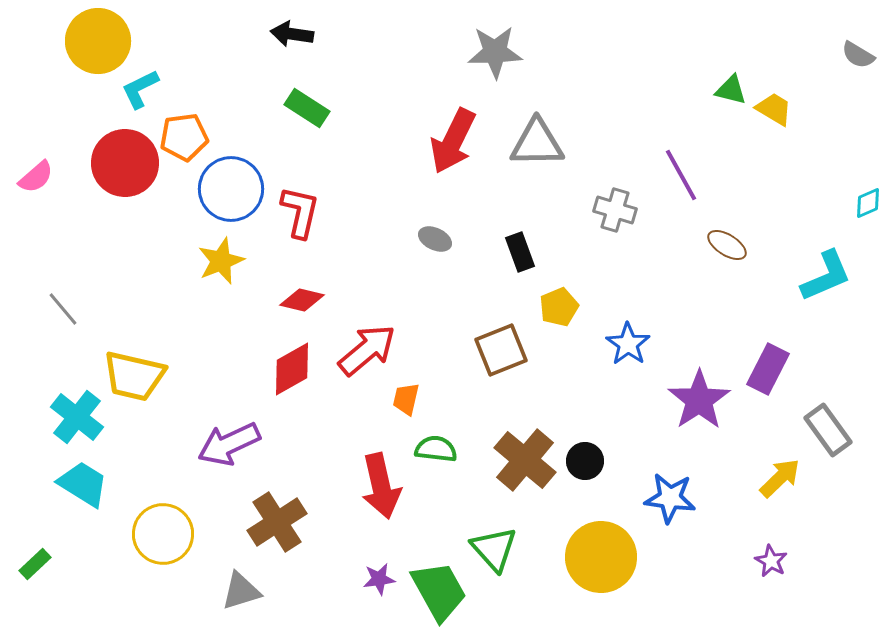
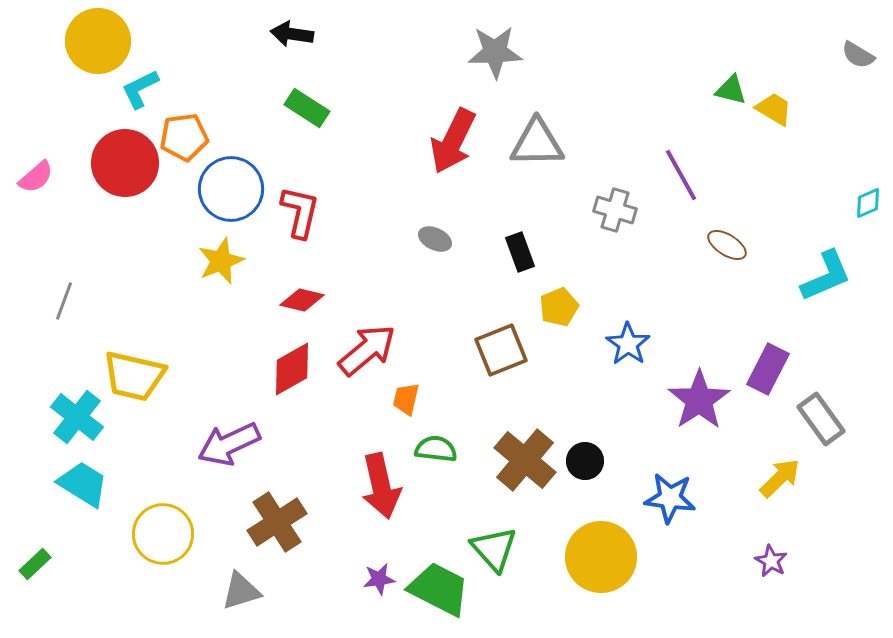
gray line at (63, 309): moved 1 px right, 8 px up; rotated 60 degrees clockwise
gray rectangle at (828, 430): moved 7 px left, 11 px up
green trapezoid at (439, 591): moved 2 px up; rotated 34 degrees counterclockwise
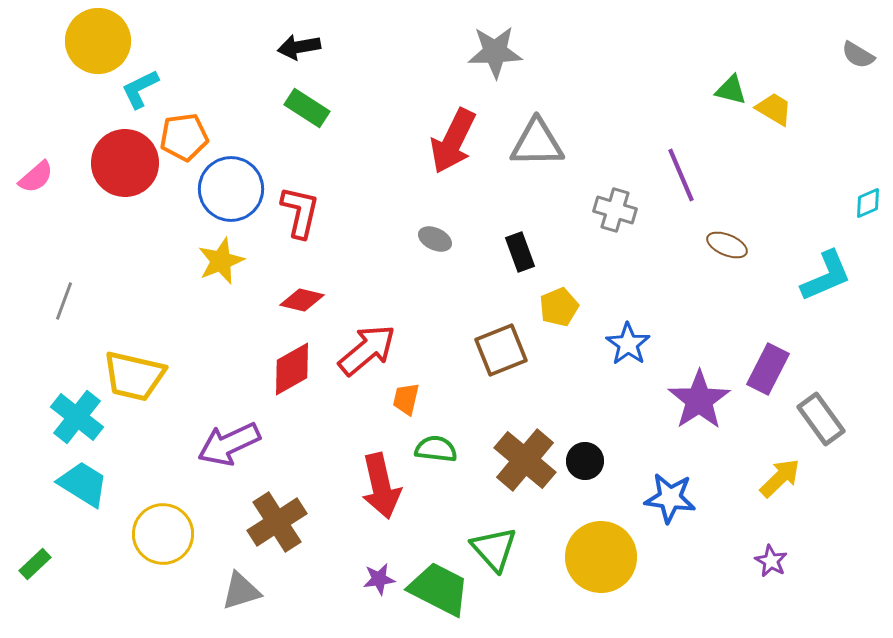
black arrow at (292, 34): moved 7 px right, 13 px down; rotated 18 degrees counterclockwise
purple line at (681, 175): rotated 6 degrees clockwise
brown ellipse at (727, 245): rotated 9 degrees counterclockwise
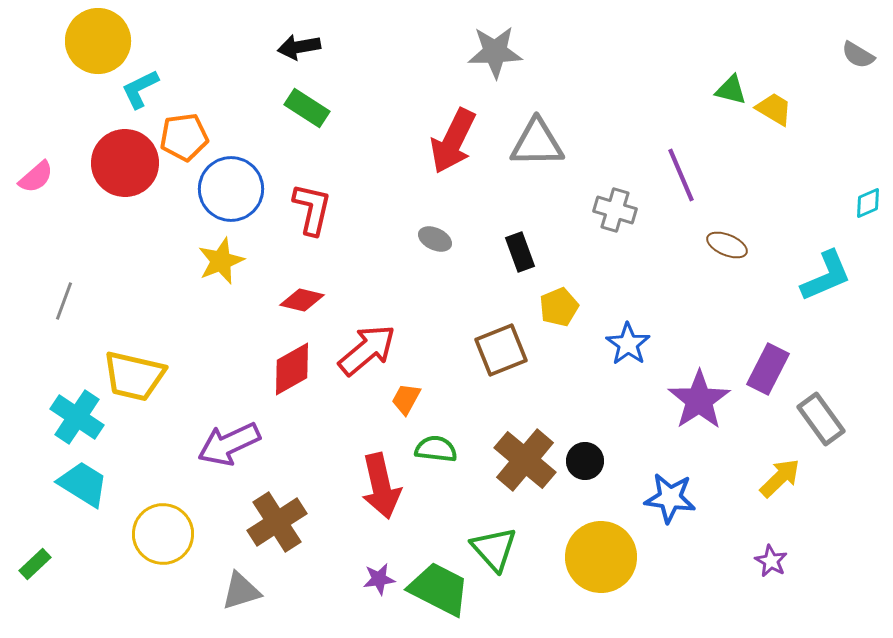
red L-shape at (300, 212): moved 12 px right, 3 px up
orange trapezoid at (406, 399): rotated 16 degrees clockwise
cyan cross at (77, 417): rotated 4 degrees counterclockwise
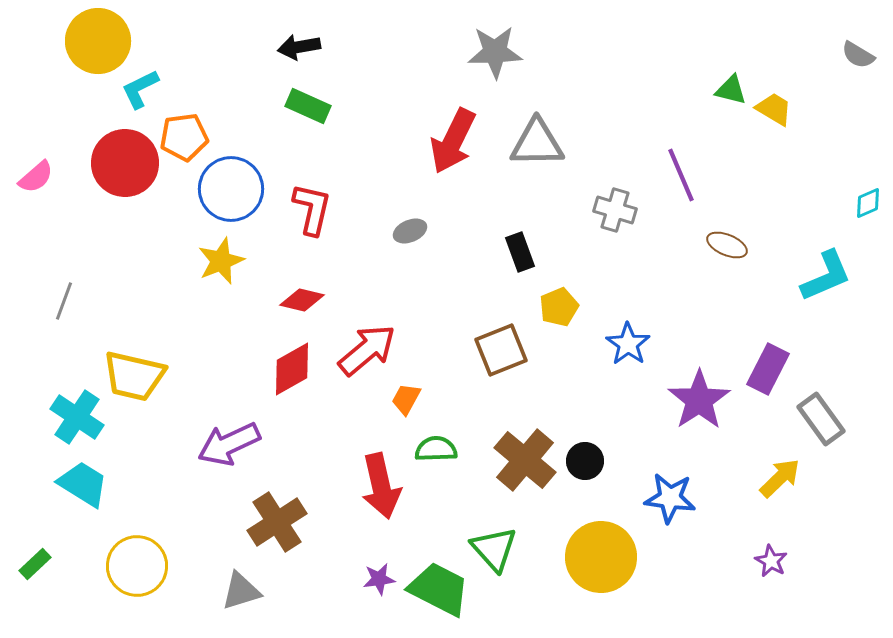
green rectangle at (307, 108): moved 1 px right, 2 px up; rotated 9 degrees counterclockwise
gray ellipse at (435, 239): moved 25 px left, 8 px up; rotated 48 degrees counterclockwise
green semicircle at (436, 449): rotated 9 degrees counterclockwise
yellow circle at (163, 534): moved 26 px left, 32 px down
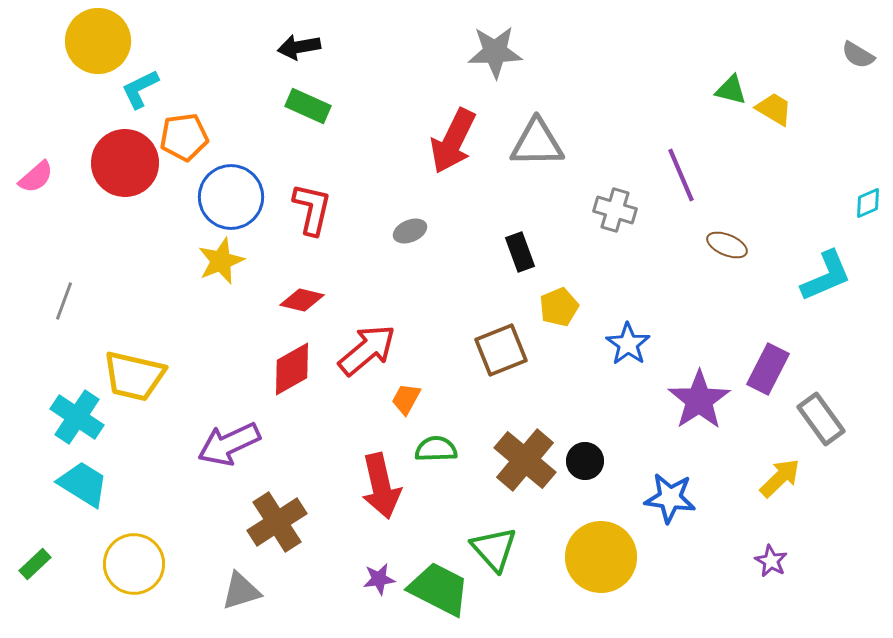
blue circle at (231, 189): moved 8 px down
yellow circle at (137, 566): moved 3 px left, 2 px up
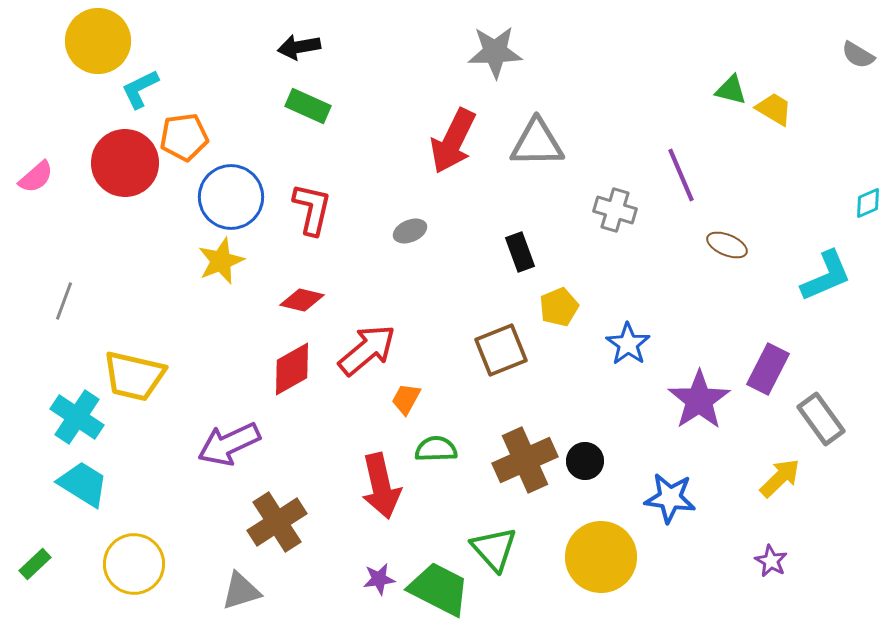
brown cross at (525, 460): rotated 26 degrees clockwise
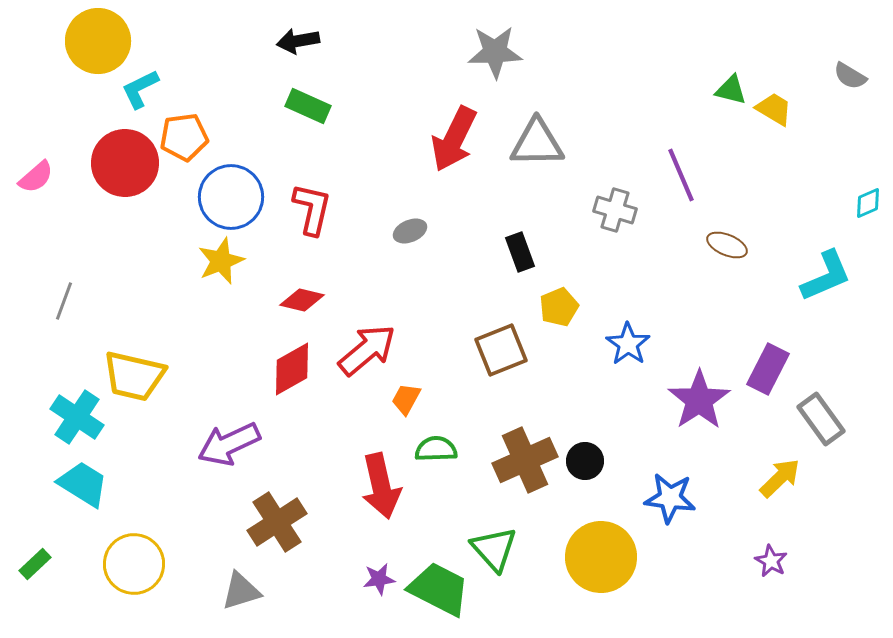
black arrow at (299, 47): moved 1 px left, 6 px up
gray semicircle at (858, 55): moved 8 px left, 21 px down
red arrow at (453, 141): moved 1 px right, 2 px up
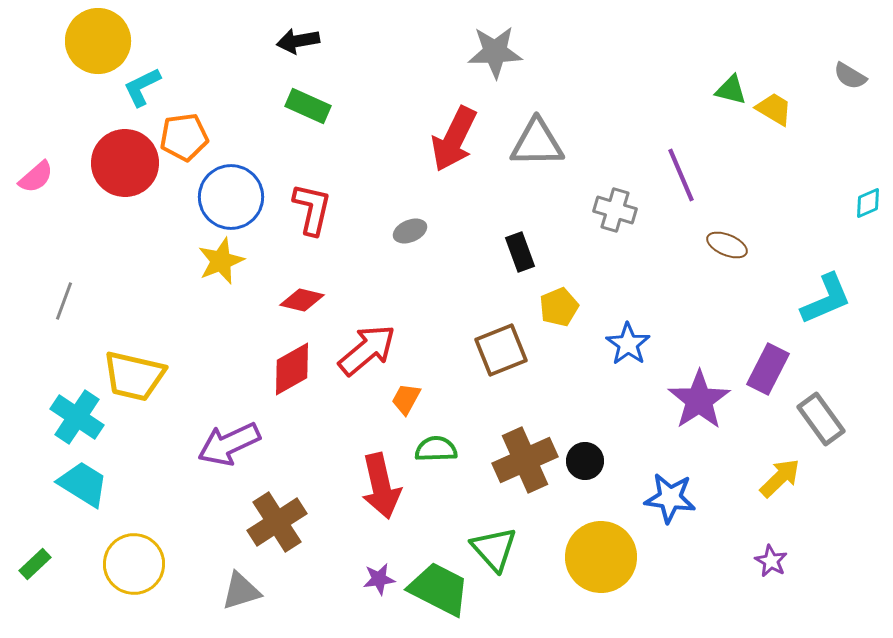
cyan L-shape at (140, 89): moved 2 px right, 2 px up
cyan L-shape at (826, 276): moved 23 px down
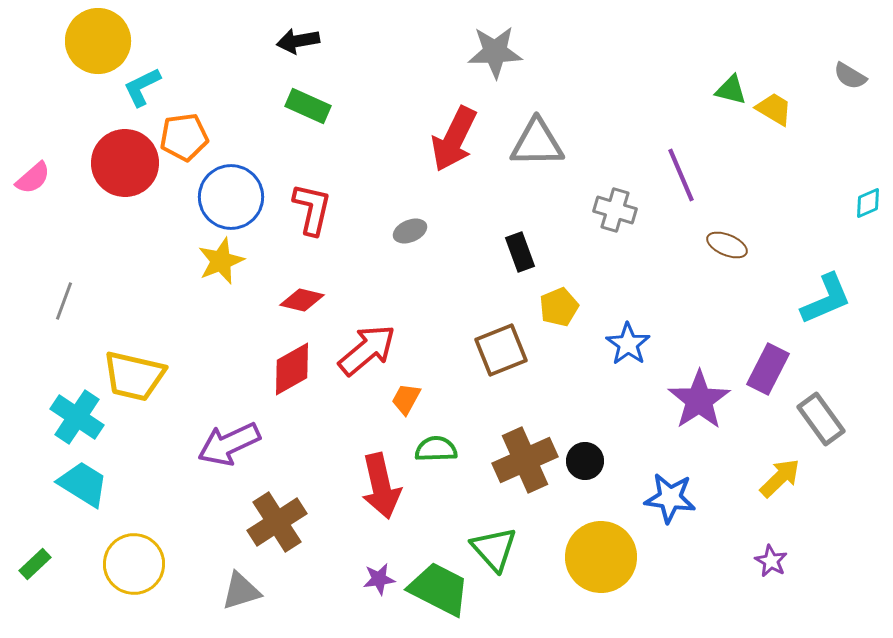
pink semicircle at (36, 177): moved 3 px left, 1 px down
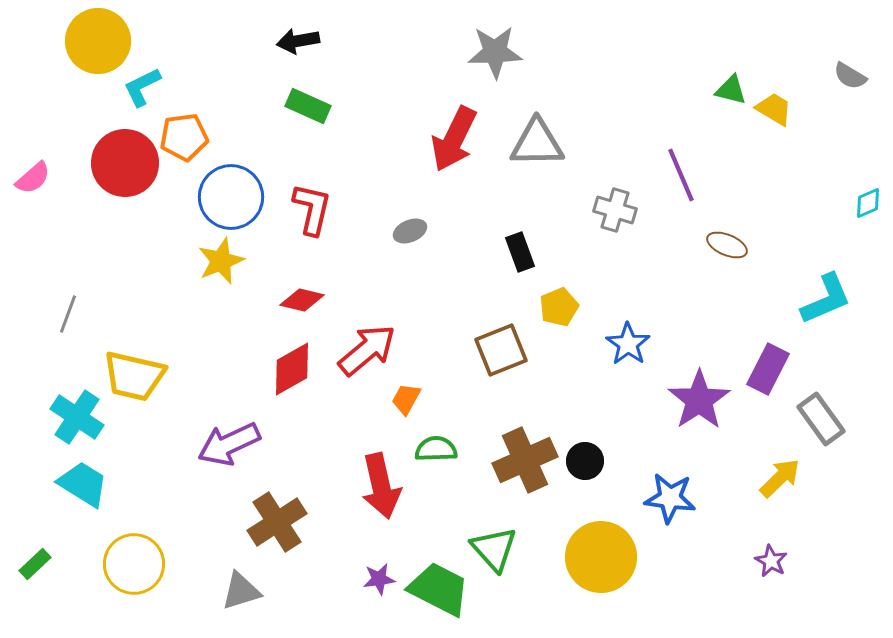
gray line at (64, 301): moved 4 px right, 13 px down
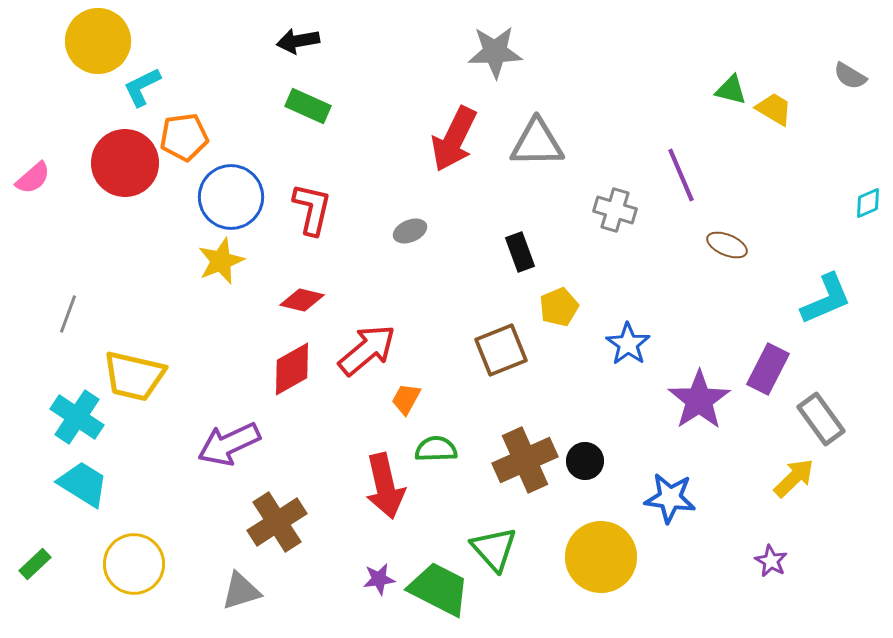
yellow arrow at (780, 478): moved 14 px right
red arrow at (381, 486): moved 4 px right
